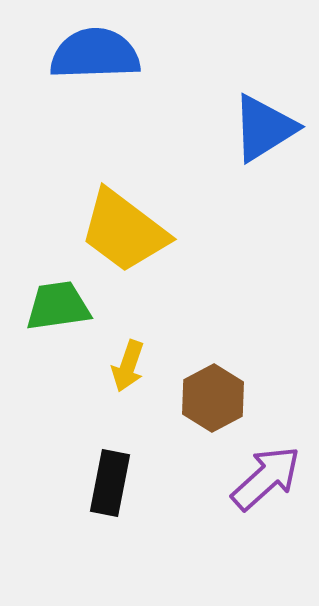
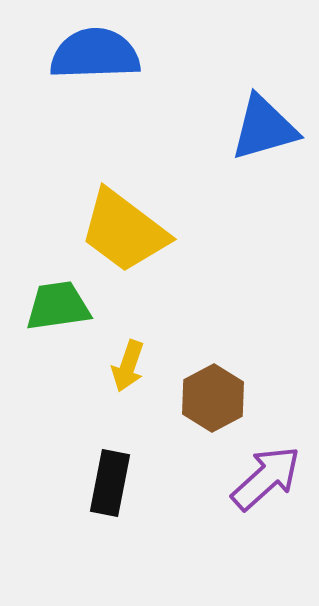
blue triangle: rotated 16 degrees clockwise
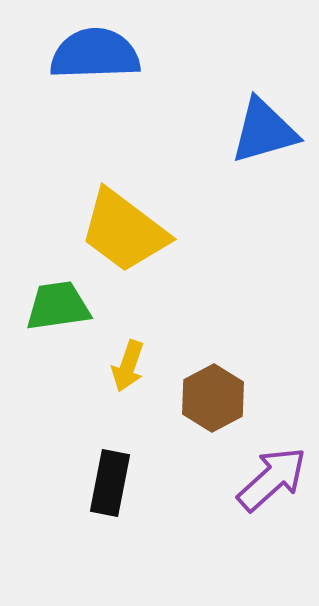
blue triangle: moved 3 px down
purple arrow: moved 6 px right, 1 px down
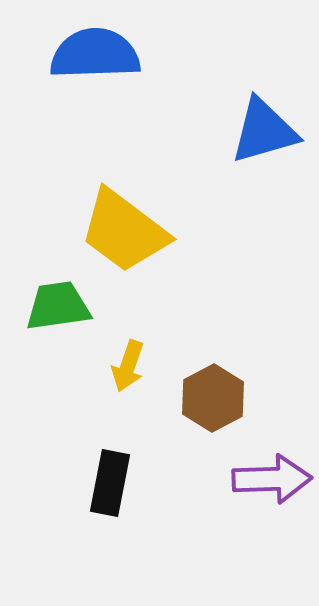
purple arrow: rotated 40 degrees clockwise
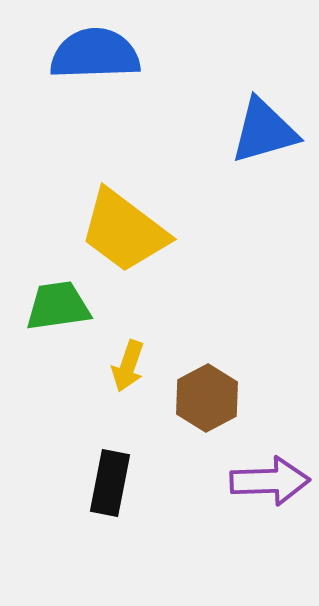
brown hexagon: moved 6 px left
purple arrow: moved 2 px left, 2 px down
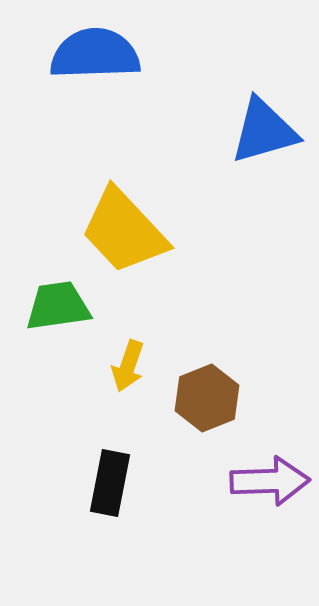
yellow trapezoid: rotated 10 degrees clockwise
brown hexagon: rotated 6 degrees clockwise
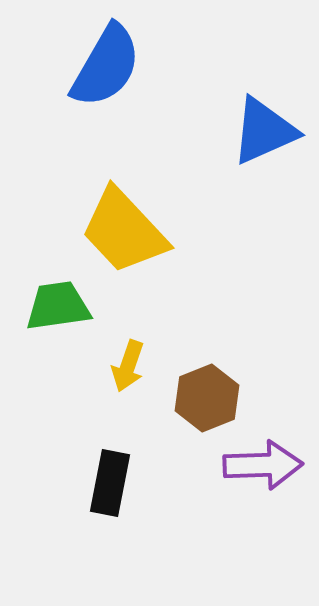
blue semicircle: moved 11 px right, 12 px down; rotated 122 degrees clockwise
blue triangle: rotated 8 degrees counterclockwise
purple arrow: moved 7 px left, 16 px up
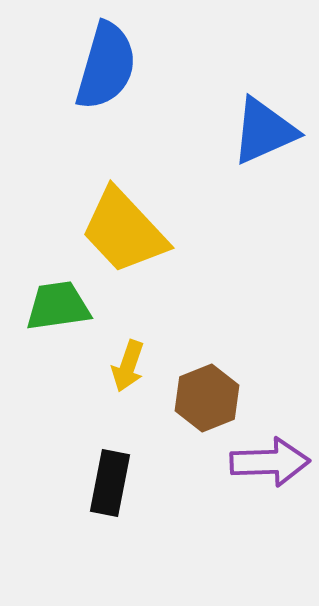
blue semicircle: rotated 14 degrees counterclockwise
purple arrow: moved 7 px right, 3 px up
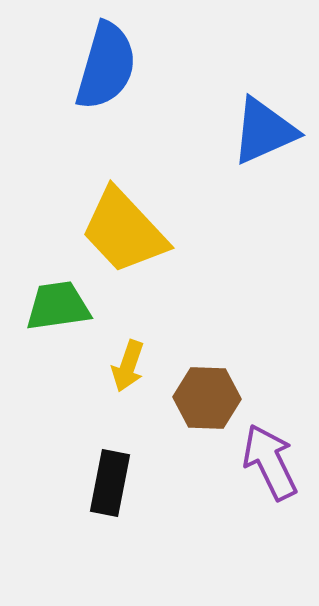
brown hexagon: rotated 24 degrees clockwise
purple arrow: rotated 114 degrees counterclockwise
